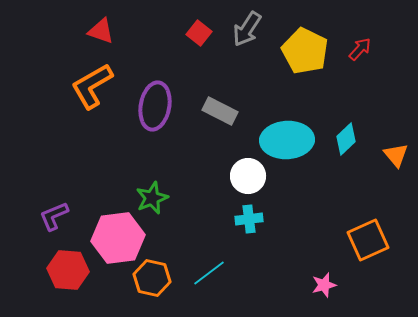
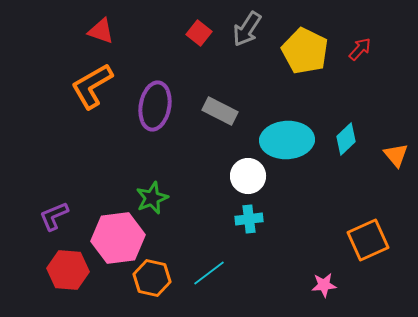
pink star: rotated 10 degrees clockwise
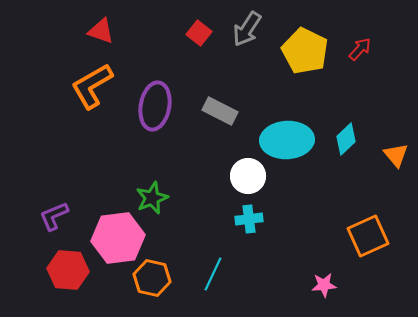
orange square: moved 4 px up
cyan line: moved 4 px right, 1 px down; rotated 28 degrees counterclockwise
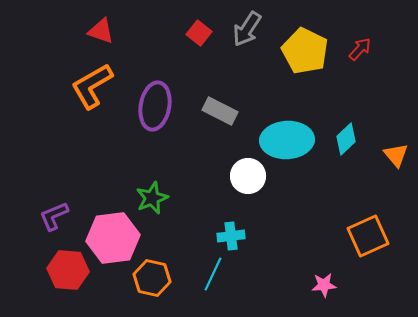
cyan cross: moved 18 px left, 17 px down
pink hexagon: moved 5 px left
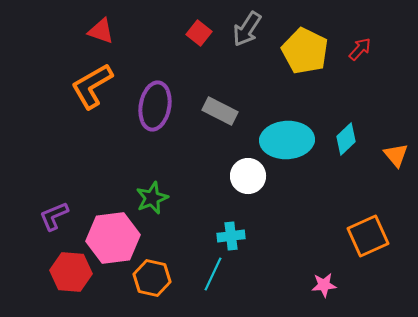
red hexagon: moved 3 px right, 2 px down
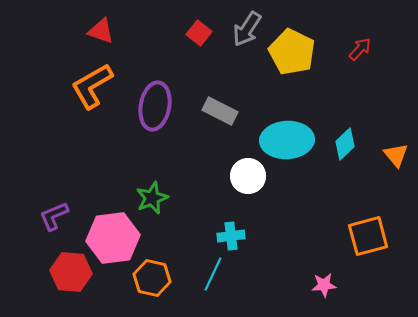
yellow pentagon: moved 13 px left, 1 px down
cyan diamond: moved 1 px left, 5 px down
orange square: rotated 9 degrees clockwise
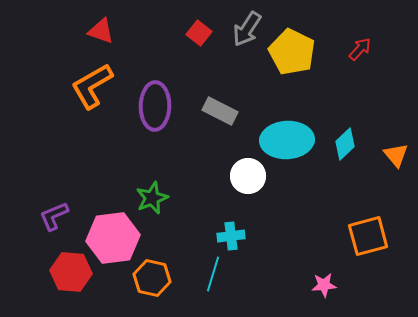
purple ellipse: rotated 9 degrees counterclockwise
cyan line: rotated 8 degrees counterclockwise
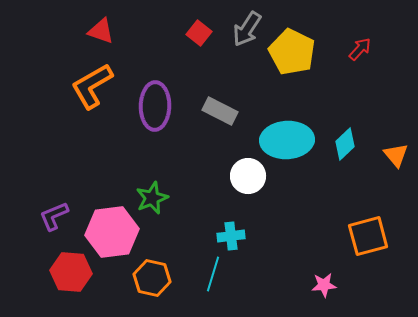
pink hexagon: moved 1 px left, 6 px up
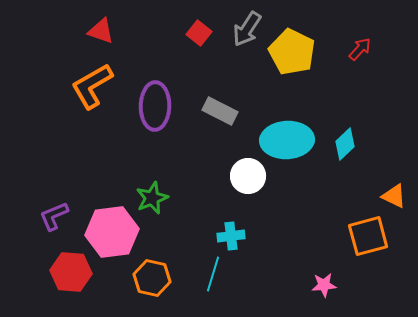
orange triangle: moved 2 px left, 41 px down; rotated 24 degrees counterclockwise
